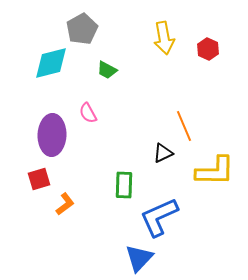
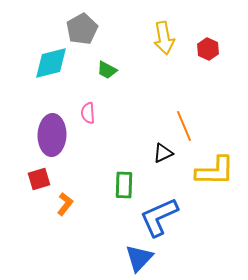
pink semicircle: rotated 25 degrees clockwise
orange L-shape: rotated 15 degrees counterclockwise
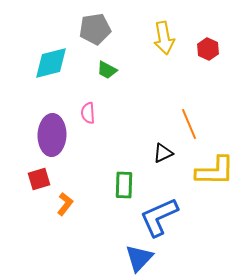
gray pentagon: moved 13 px right; rotated 20 degrees clockwise
orange line: moved 5 px right, 2 px up
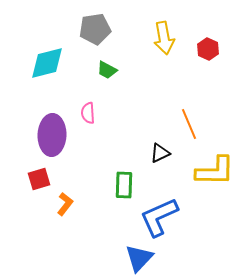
cyan diamond: moved 4 px left
black triangle: moved 3 px left
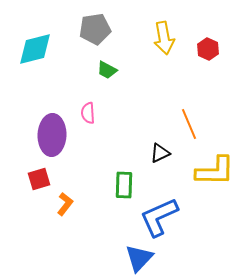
cyan diamond: moved 12 px left, 14 px up
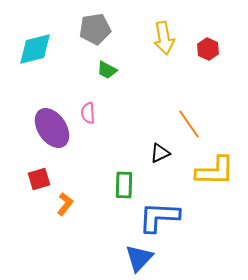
orange line: rotated 12 degrees counterclockwise
purple ellipse: moved 7 px up; rotated 36 degrees counterclockwise
blue L-shape: rotated 27 degrees clockwise
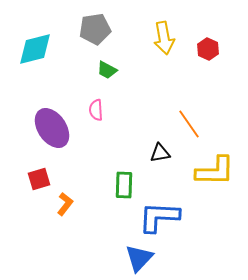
pink semicircle: moved 8 px right, 3 px up
black triangle: rotated 15 degrees clockwise
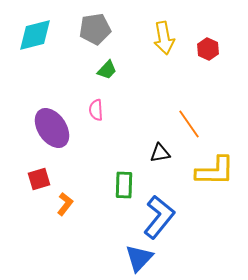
cyan diamond: moved 14 px up
green trapezoid: rotated 75 degrees counterclockwise
blue L-shape: rotated 126 degrees clockwise
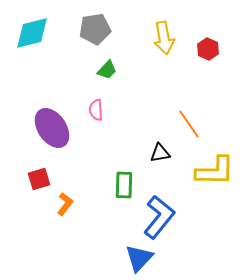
cyan diamond: moved 3 px left, 2 px up
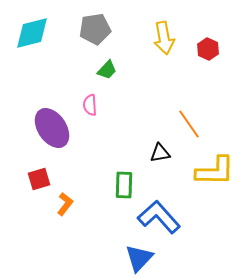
pink semicircle: moved 6 px left, 5 px up
blue L-shape: rotated 81 degrees counterclockwise
